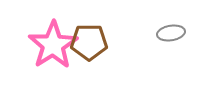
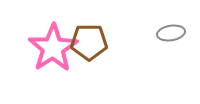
pink star: moved 3 px down
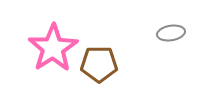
brown pentagon: moved 10 px right, 22 px down
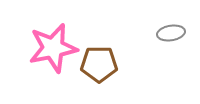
pink star: rotated 21 degrees clockwise
